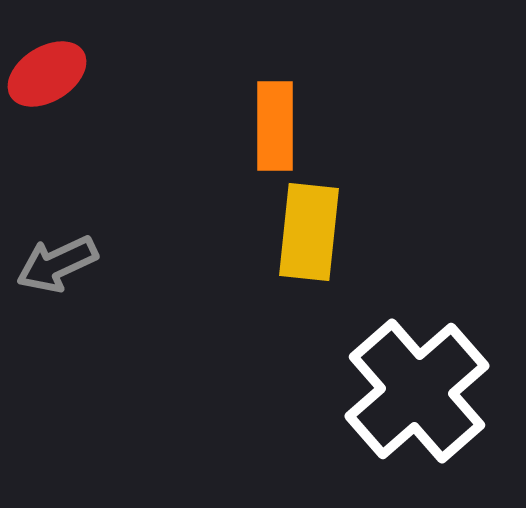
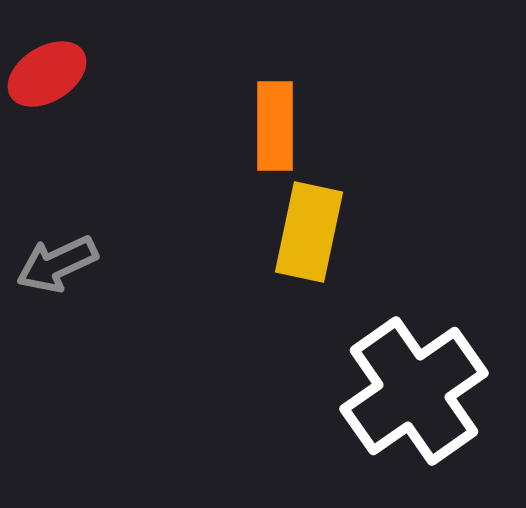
yellow rectangle: rotated 6 degrees clockwise
white cross: moved 3 px left; rotated 6 degrees clockwise
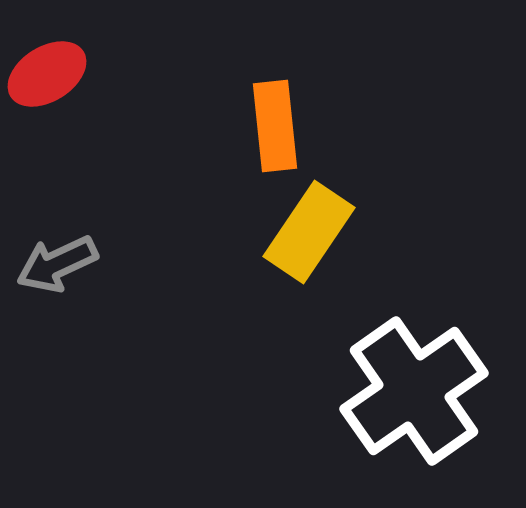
orange rectangle: rotated 6 degrees counterclockwise
yellow rectangle: rotated 22 degrees clockwise
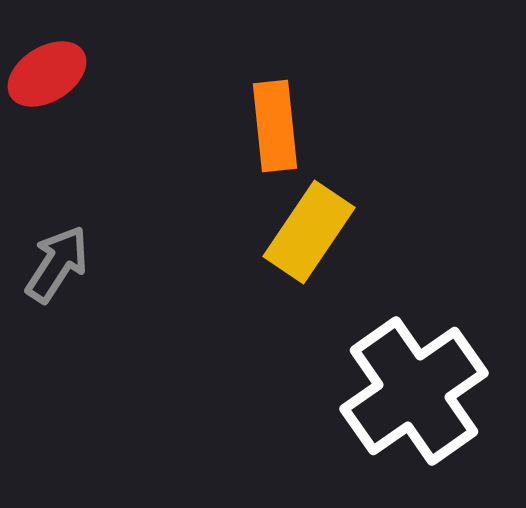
gray arrow: rotated 148 degrees clockwise
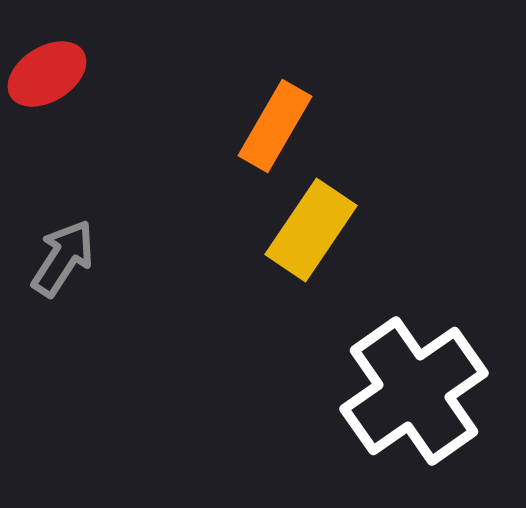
orange rectangle: rotated 36 degrees clockwise
yellow rectangle: moved 2 px right, 2 px up
gray arrow: moved 6 px right, 6 px up
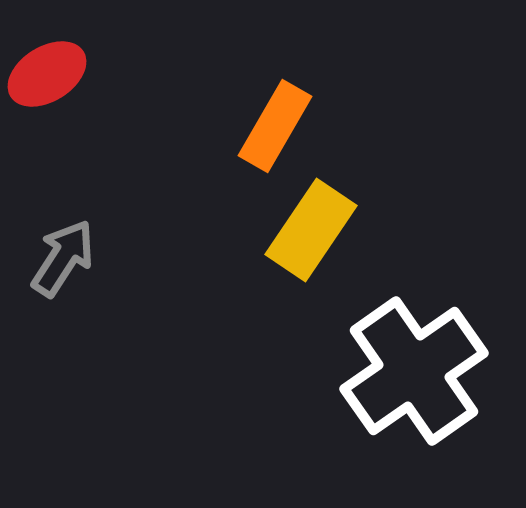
white cross: moved 20 px up
